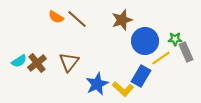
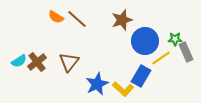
brown cross: moved 1 px up
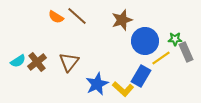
brown line: moved 3 px up
cyan semicircle: moved 1 px left
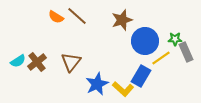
brown triangle: moved 2 px right
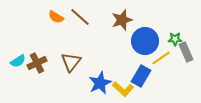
brown line: moved 3 px right, 1 px down
brown cross: moved 1 px down; rotated 12 degrees clockwise
blue star: moved 3 px right, 1 px up
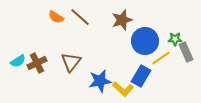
blue star: moved 2 px up; rotated 15 degrees clockwise
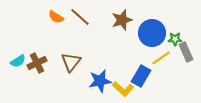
blue circle: moved 7 px right, 8 px up
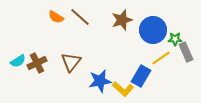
blue circle: moved 1 px right, 3 px up
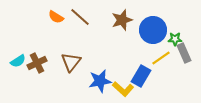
gray rectangle: moved 2 px left, 1 px down
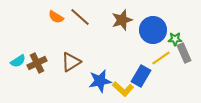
brown triangle: rotated 20 degrees clockwise
